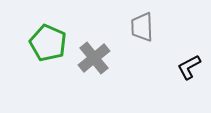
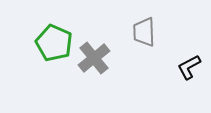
gray trapezoid: moved 2 px right, 5 px down
green pentagon: moved 6 px right
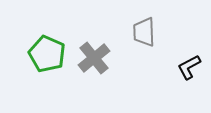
green pentagon: moved 7 px left, 11 px down
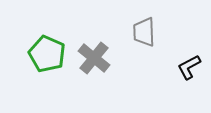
gray cross: rotated 12 degrees counterclockwise
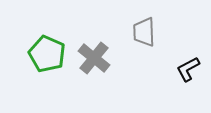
black L-shape: moved 1 px left, 2 px down
